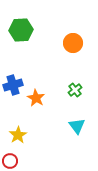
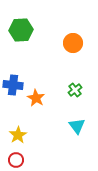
blue cross: rotated 24 degrees clockwise
red circle: moved 6 px right, 1 px up
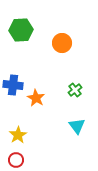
orange circle: moved 11 px left
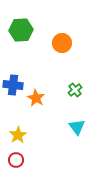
cyan triangle: moved 1 px down
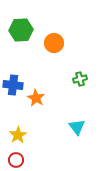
orange circle: moved 8 px left
green cross: moved 5 px right, 11 px up; rotated 24 degrees clockwise
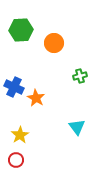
green cross: moved 3 px up
blue cross: moved 1 px right, 2 px down; rotated 18 degrees clockwise
yellow star: moved 2 px right
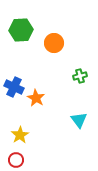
cyan triangle: moved 2 px right, 7 px up
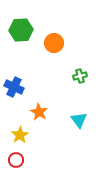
orange star: moved 3 px right, 14 px down
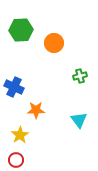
orange star: moved 3 px left, 2 px up; rotated 30 degrees counterclockwise
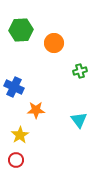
green cross: moved 5 px up
